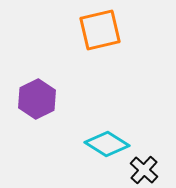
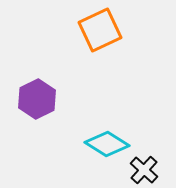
orange square: rotated 12 degrees counterclockwise
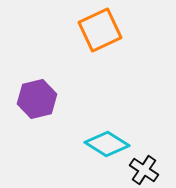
purple hexagon: rotated 12 degrees clockwise
black cross: rotated 8 degrees counterclockwise
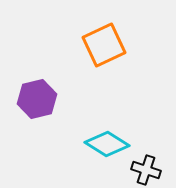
orange square: moved 4 px right, 15 px down
black cross: moved 2 px right; rotated 16 degrees counterclockwise
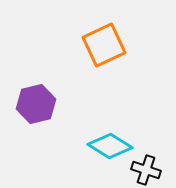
purple hexagon: moved 1 px left, 5 px down
cyan diamond: moved 3 px right, 2 px down
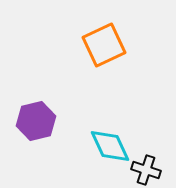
purple hexagon: moved 17 px down
cyan diamond: rotated 33 degrees clockwise
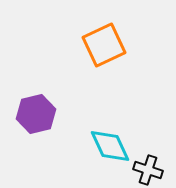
purple hexagon: moved 7 px up
black cross: moved 2 px right
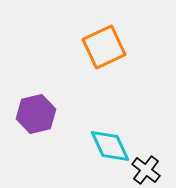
orange square: moved 2 px down
black cross: moved 2 px left; rotated 20 degrees clockwise
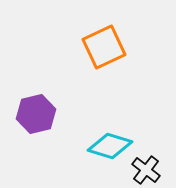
cyan diamond: rotated 48 degrees counterclockwise
